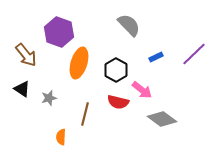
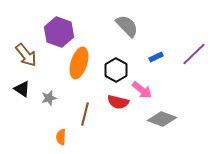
gray semicircle: moved 2 px left, 1 px down
gray diamond: rotated 16 degrees counterclockwise
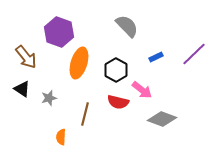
brown arrow: moved 2 px down
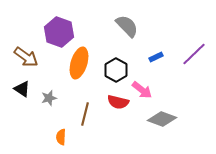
brown arrow: rotated 15 degrees counterclockwise
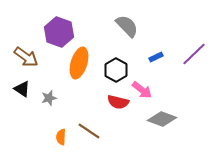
brown line: moved 4 px right, 17 px down; rotated 70 degrees counterclockwise
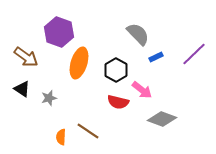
gray semicircle: moved 11 px right, 8 px down
brown line: moved 1 px left
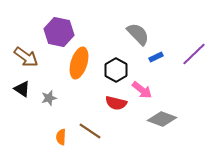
purple hexagon: rotated 8 degrees counterclockwise
red semicircle: moved 2 px left, 1 px down
brown line: moved 2 px right
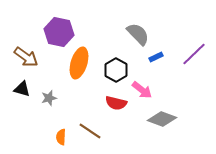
black triangle: rotated 18 degrees counterclockwise
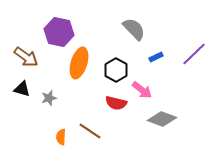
gray semicircle: moved 4 px left, 5 px up
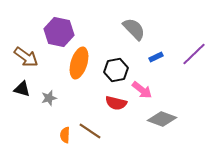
black hexagon: rotated 20 degrees clockwise
orange semicircle: moved 4 px right, 2 px up
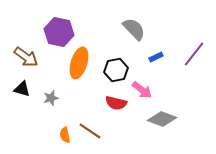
purple line: rotated 8 degrees counterclockwise
gray star: moved 2 px right
orange semicircle: rotated 14 degrees counterclockwise
